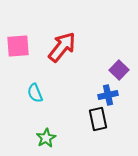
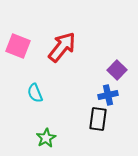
pink square: rotated 25 degrees clockwise
purple square: moved 2 px left
black rectangle: rotated 20 degrees clockwise
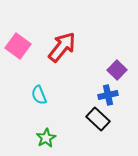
pink square: rotated 15 degrees clockwise
cyan semicircle: moved 4 px right, 2 px down
black rectangle: rotated 55 degrees counterclockwise
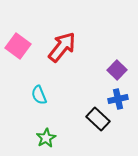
blue cross: moved 10 px right, 4 px down
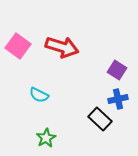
red arrow: rotated 68 degrees clockwise
purple square: rotated 12 degrees counterclockwise
cyan semicircle: rotated 42 degrees counterclockwise
black rectangle: moved 2 px right
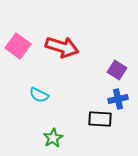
black rectangle: rotated 40 degrees counterclockwise
green star: moved 7 px right
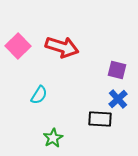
pink square: rotated 10 degrees clockwise
purple square: rotated 18 degrees counterclockwise
cyan semicircle: rotated 84 degrees counterclockwise
blue cross: rotated 30 degrees counterclockwise
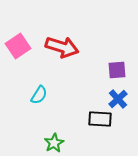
pink square: rotated 10 degrees clockwise
purple square: rotated 18 degrees counterclockwise
green star: moved 1 px right, 5 px down
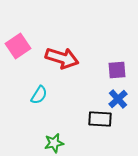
red arrow: moved 11 px down
green star: rotated 18 degrees clockwise
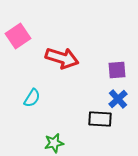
pink square: moved 10 px up
cyan semicircle: moved 7 px left, 3 px down
